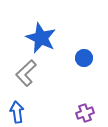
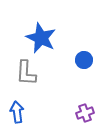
blue circle: moved 2 px down
gray L-shape: rotated 44 degrees counterclockwise
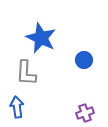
blue arrow: moved 5 px up
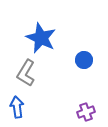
gray L-shape: rotated 28 degrees clockwise
purple cross: moved 1 px right, 1 px up
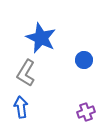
blue arrow: moved 4 px right
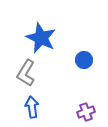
blue arrow: moved 11 px right
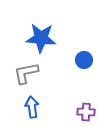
blue star: rotated 20 degrees counterclockwise
gray L-shape: rotated 48 degrees clockwise
purple cross: rotated 24 degrees clockwise
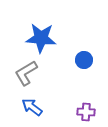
gray L-shape: rotated 20 degrees counterclockwise
blue arrow: rotated 45 degrees counterclockwise
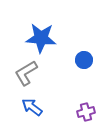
purple cross: rotated 18 degrees counterclockwise
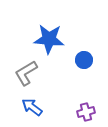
blue star: moved 8 px right, 1 px down
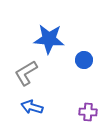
blue arrow: rotated 20 degrees counterclockwise
purple cross: moved 2 px right; rotated 18 degrees clockwise
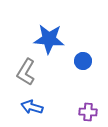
blue circle: moved 1 px left, 1 px down
gray L-shape: moved 1 px up; rotated 28 degrees counterclockwise
